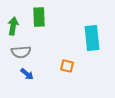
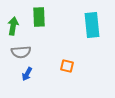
cyan rectangle: moved 13 px up
blue arrow: rotated 80 degrees clockwise
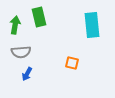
green rectangle: rotated 12 degrees counterclockwise
green arrow: moved 2 px right, 1 px up
orange square: moved 5 px right, 3 px up
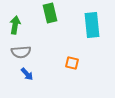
green rectangle: moved 11 px right, 4 px up
blue arrow: rotated 72 degrees counterclockwise
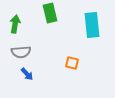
green arrow: moved 1 px up
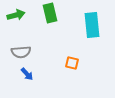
green arrow: moved 1 px right, 9 px up; rotated 66 degrees clockwise
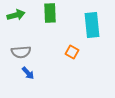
green rectangle: rotated 12 degrees clockwise
orange square: moved 11 px up; rotated 16 degrees clockwise
blue arrow: moved 1 px right, 1 px up
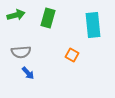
green rectangle: moved 2 px left, 5 px down; rotated 18 degrees clockwise
cyan rectangle: moved 1 px right
orange square: moved 3 px down
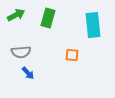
green arrow: rotated 12 degrees counterclockwise
orange square: rotated 24 degrees counterclockwise
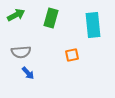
green rectangle: moved 3 px right
orange square: rotated 16 degrees counterclockwise
